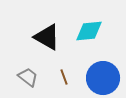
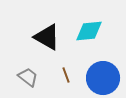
brown line: moved 2 px right, 2 px up
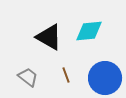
black triangle: moved 2 px right
blue circle: moved 2 px right
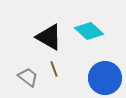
cyan diamond: rotated 48 degrees clockwise
brown line: moved 12 px left, 6 px up
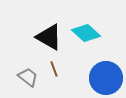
cyan diamond: moved 3 px left, 2 px down
blue circle: moved 1 px right
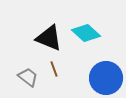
black triangle: moved 1 px down; rotated 8 degrees counterclockwise
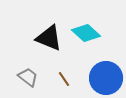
brown line: moved 10 px right, 10 px down; rotated 14 degrees counterclockwise
